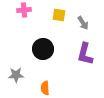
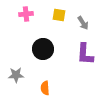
pink cross: moved 2 px right, 4 px down
purple L-shape: rotated 10 degrees counterclockwise
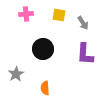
gray star: moved 1 px up; rotated 28 degrees counterclockwise
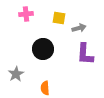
yellow square: moved 3 px down
gray arrow: moved 4 px left, 5 px down; rotated 72 degrees counterclockwise
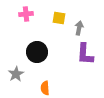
gray arrow: rotated 64 degrees counterclockwise
black circle: moved 6 px left, 3 px down
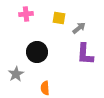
gray arrow: rotated 40 degrees clockwise
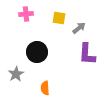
purple L-shape: moved 2 px right
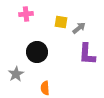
yellow square: moved 2 px right, 4 px down
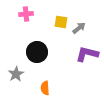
purple L-shape: rotated 100 degrees clockwise
